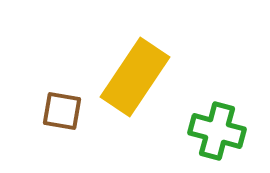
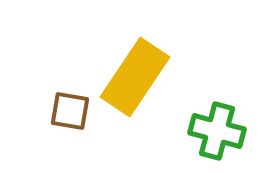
brown square: moved 8 px right
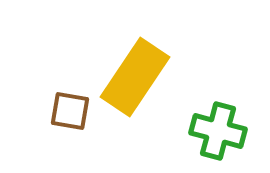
green cross: moved 1 px right
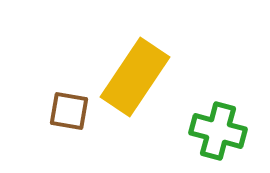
brown square: moved 1 px left
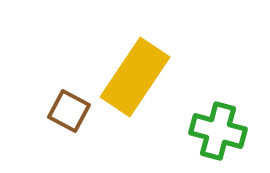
brown square: rotated 18 degrees clockwise
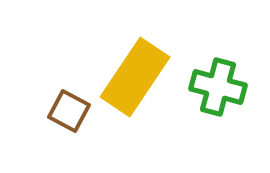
green cross: moved 44 px up
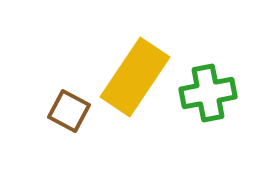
green cross: moved 10 px left, 6 px down; rotated 26 degrees counterclockwise
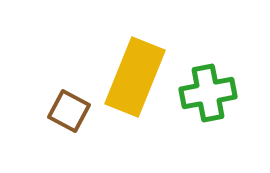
yellow rectangle: rotated 12 degrees counterclockwise
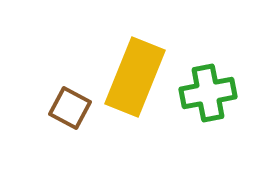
brown square: moved 1 px right, 3 px up
